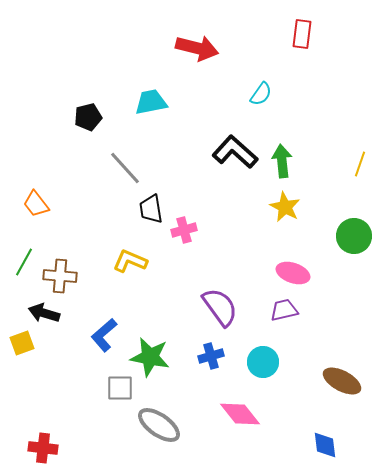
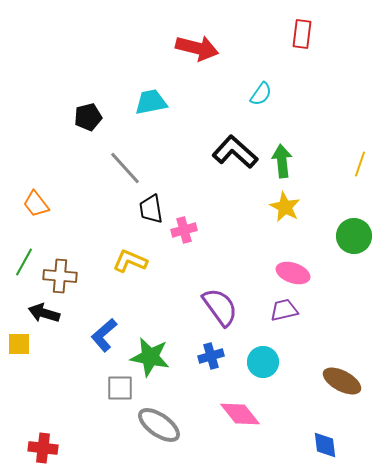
yellow square: moved 3 px left, 1 px down; rotated 20 degrees clockwise
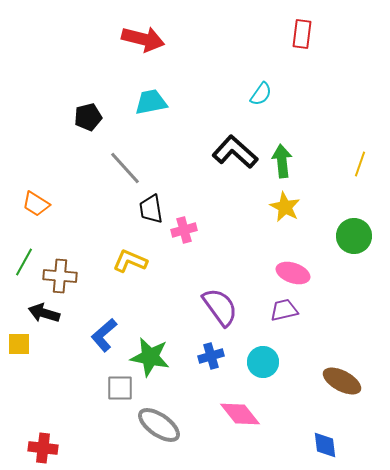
red arrow: moved 54 px left, 9 px up
orange trapezoid: rotated 20 degrees counterclockwise
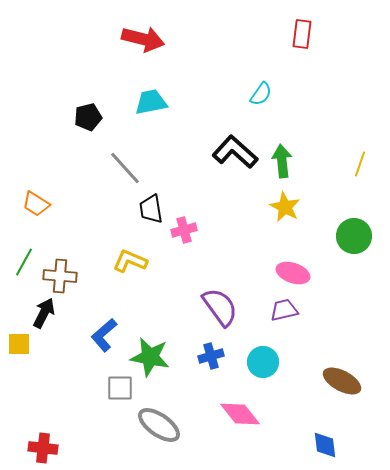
black arrow: rotated 100 degrees clockwise
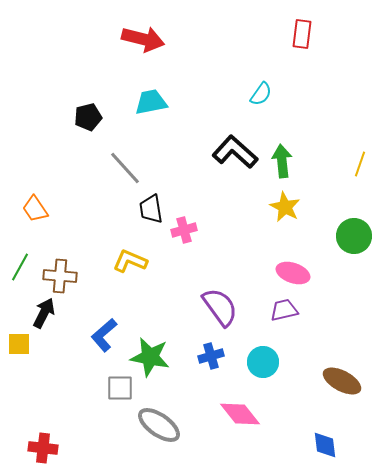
orange trapezoid: moved 1 px left, 5 px down; rotated 24 degrees clockwise
green line: moved 4 px left, 5 px down
